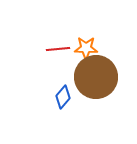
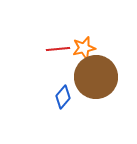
orange star: moved 2 px left; rotated 15 degrees counterclockwise
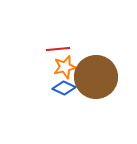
orange star: moved 19 px left, 19 px down
blue diamond: moved 1 px right, 9 px up; rotated 75 degrees clockwise
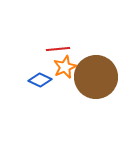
orange star: rotated 10 degrees counterclockwise
blue diamond: moved 24 px left, 8 px up
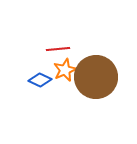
orange star: moved 3 px down
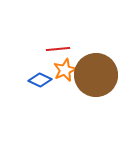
brown circle: moved 2 px up
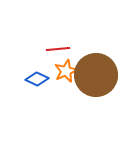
orange star: moved 1 px right, 1 px down
blue diamond: moved 3 px left, 1 px up
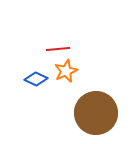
brown circle: moved 38 px down
blue diamond: moved 1 px left
